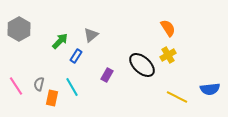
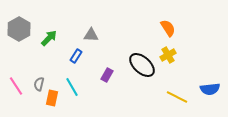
gray triangle: rotated 42 degrees clockwise
green arrow: moved 11 px left, 3 px up
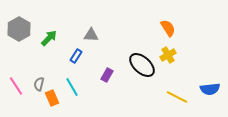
orange rectangle: rotated 35 degrees counterclockwise
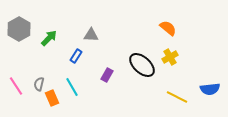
orange semicircle: rotated 18 degrees counterclockwise
yellow cross: moved 2 px right, 2 px down
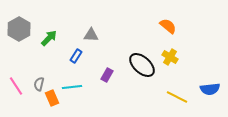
orange semicircle: moved 2 px up
yellow cross: rotated 28 degrees counterclockwise
cyan line: rotated 66 degrees counterclockwise
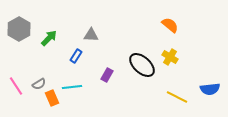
orange semicircle: moved 2 px right, 1 px up
gray semicircle: rotated 136 degrees counterclockwise
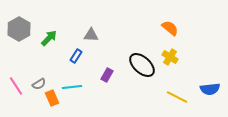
orange semicircle: moved 3 px down
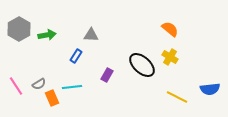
orange semicircle: moved 1 px down
green arrow: moved 2 px left, 3 px up; rotated 36 degrees clockwise
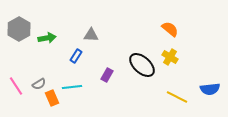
green arrow: moved 3 px down
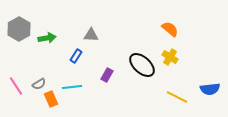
orange rectangle: moved 1 px left, 1 px down
